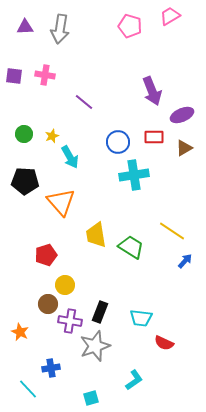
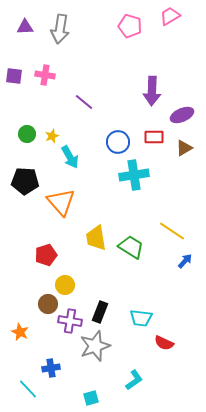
purple arrow: rotated 24 degrees clockwise
green circle: moved 3 px right
yellow trapezoid: moved 3 px down
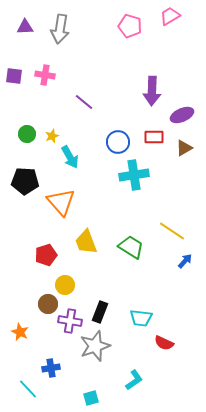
yellow trapezoid: moved 10 px left, 4 px down; rotated 12 degrees counterclockwise
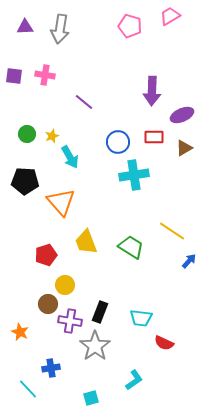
blue arrow: moved 4 px right
gray star: rotated 16 degrees counterclockwise
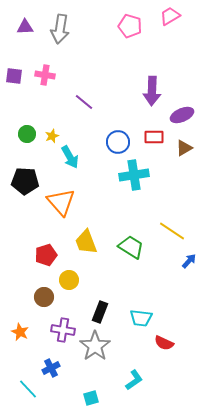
yellow circle: moved 4 px right, 5 px up
brown circle: moved 4 px left, 7 px up
purple cross: moved 7 px left, 9 px down
blue cross: rotated 18 degrees counterclockwise
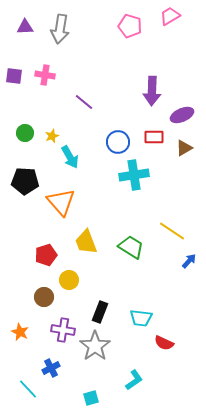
green circle: moved 2 px left, 1 px up
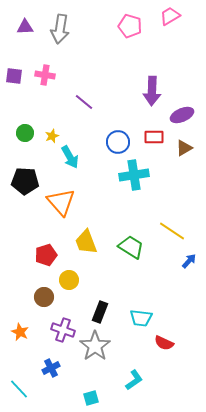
purple cross: rotated 10 degrees clockwise
cyan line: moved 9 px left
